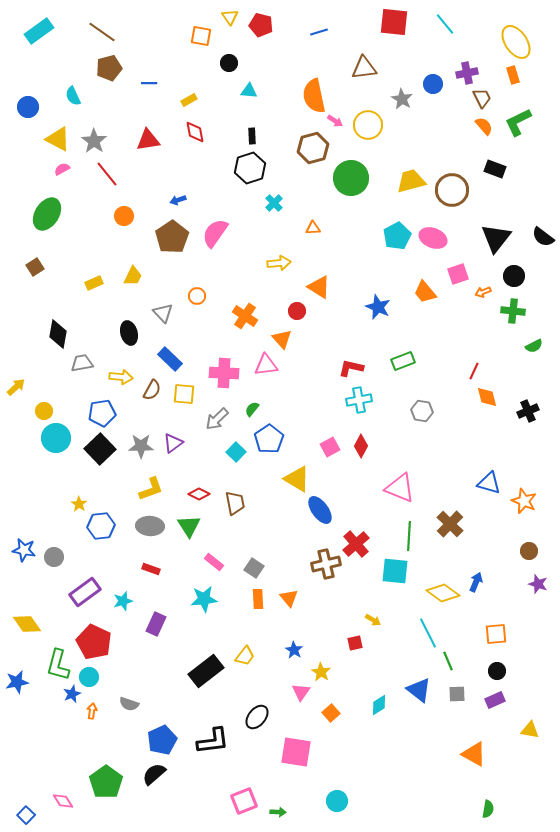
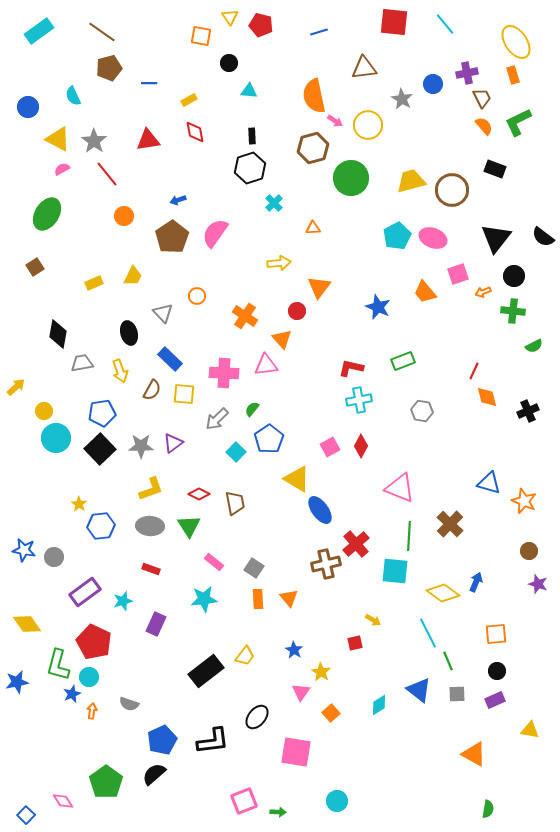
orange triangle at (319, 287): rotated 35 degrees clockwise
yellow arrow at (121, 377): moved 1 px left, 6 px up; rotated 65 degrees clockwise
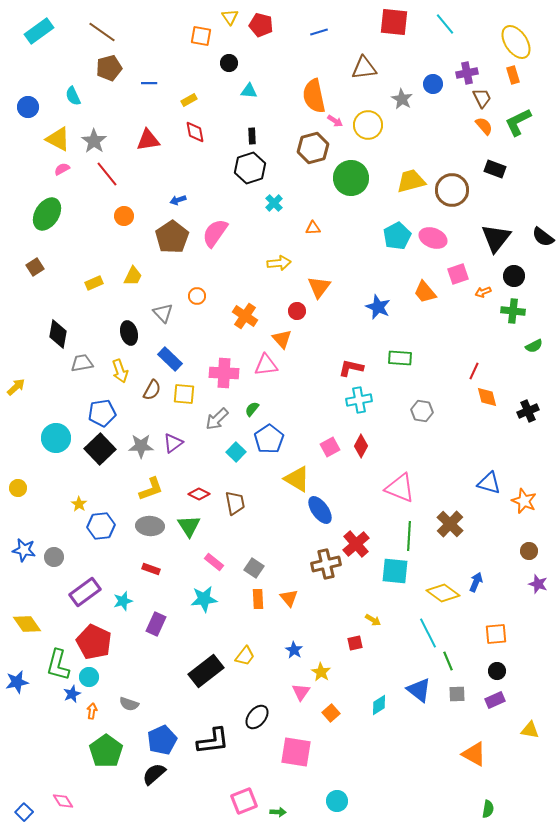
green rectangle at (403, 361): moved 3 px left, 3 px up; rotated 25 degrees clockwise
yellow circle at (44, 411): moved 26 px left, 77 px down
green pentagon at (106, 782): moved 31 px up
blue square at (26, 815): moved 2 px left, 3 px up
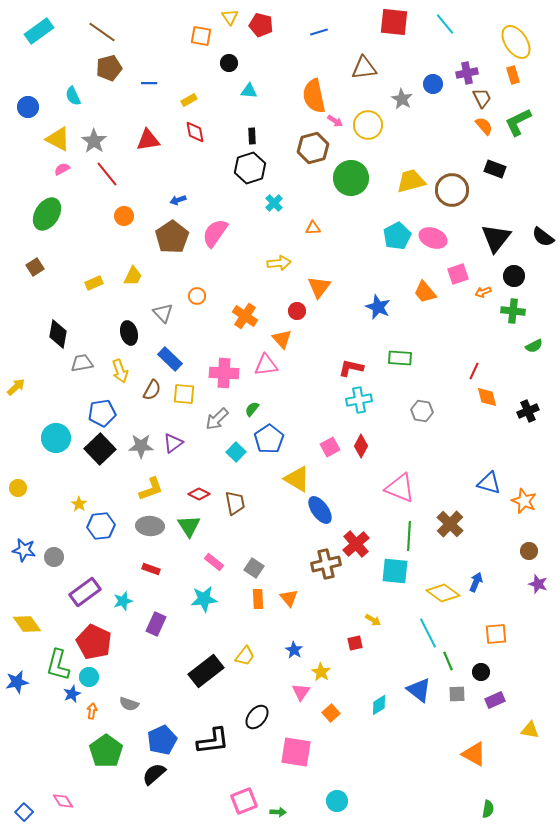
black circle at (497, 671): moved 16 px left, 1 px down
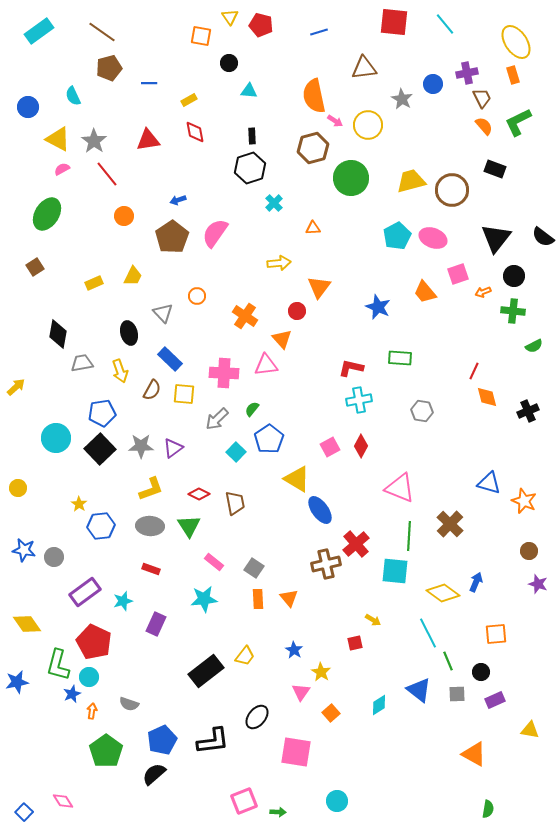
purple triangle at (173, 443): moved 5 px down
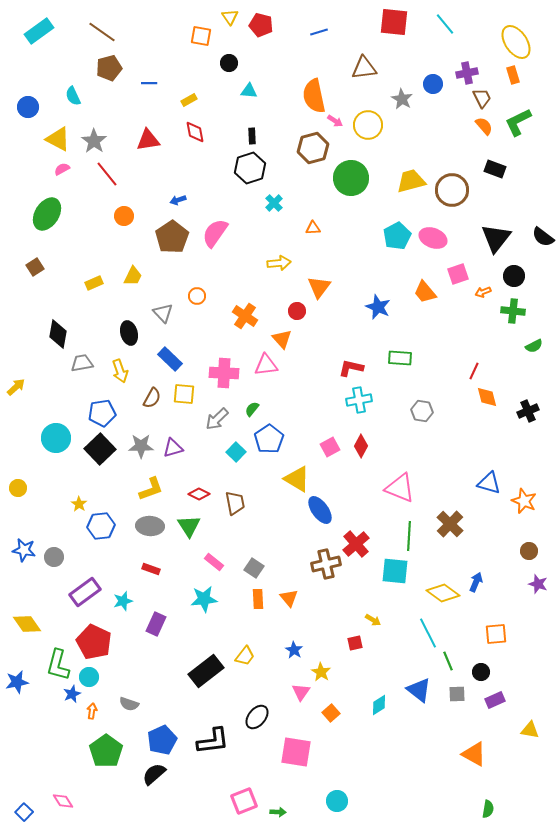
brown semicircle at (152, 390): moved 8 px down
purple triangle at (173, 448): rotated 20 degrees clockwise
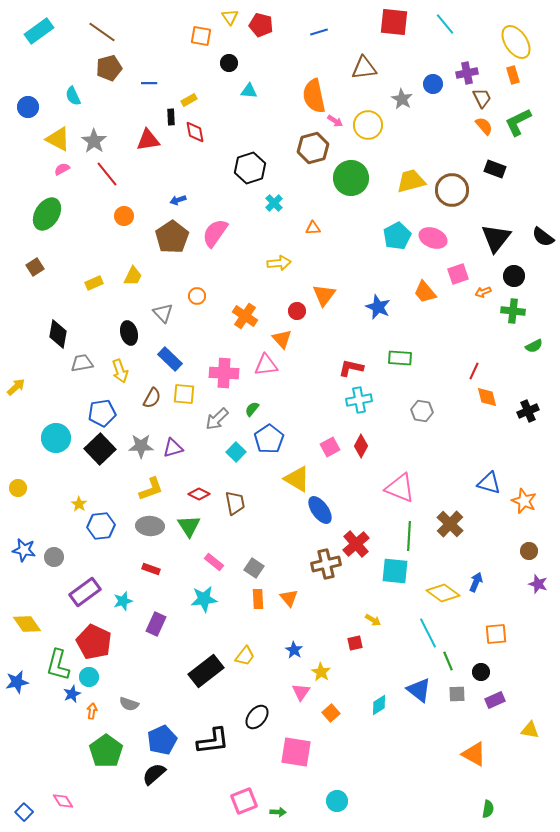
black rectangle at (252, 136): moved 81 px left, 19 px up
orange triangle at (319, 287): moved 5 px right, 8 px down
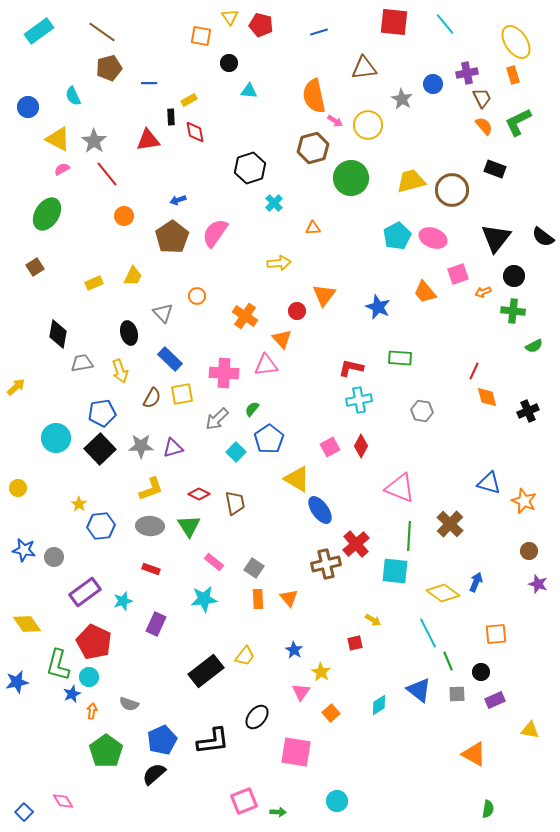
yellow square at (184, 394): moved 2 px left; rotated 15 degrees counterclockwise
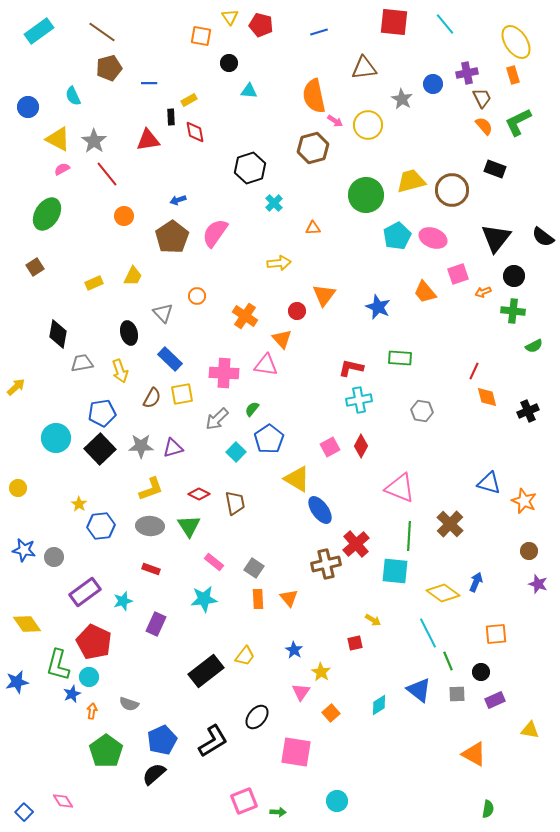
green circle at (351, 178): moved 15 px right, 17 px down
pink triangle at (266, 365): rotated 15 degrees clockwise
black L-shape at (213, 741): rotated 24 degrees counterclockwise
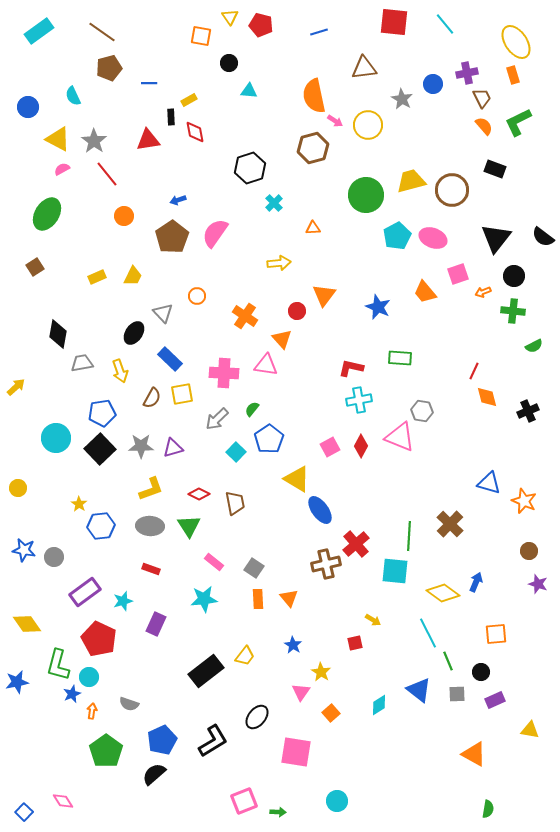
yellow rectangle at (94, 283): moved 3 px right, 6 px up
black ellipse at (129, 333): moved 5 px right; rotated 50 degrees clockwise
pink triangle at (400, 488): moved 51 px up
red pentagon at (94, 642): moved 5 px right, 3 px up
blue star at (294, 650): moved 1 px left, 5 px up
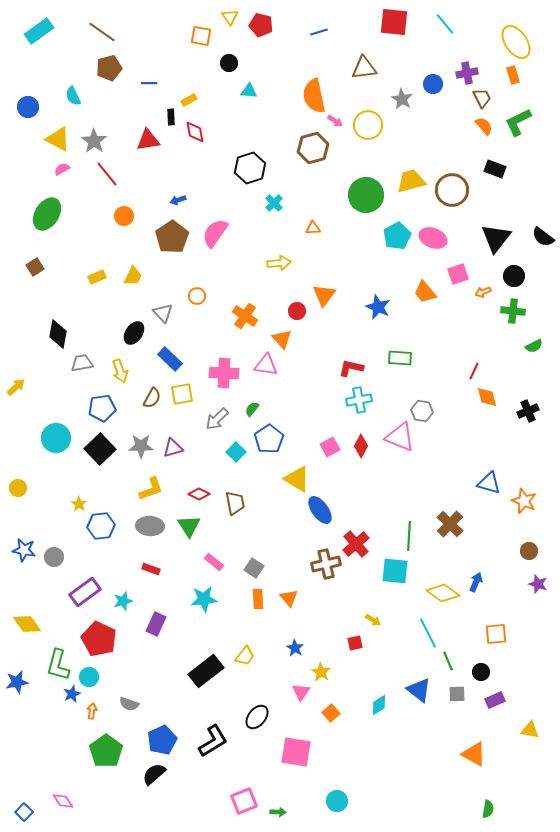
blue pentagon at (102, 413): moved 5 px up
blue star at (293, 645): moved 2 px right, 3 px down
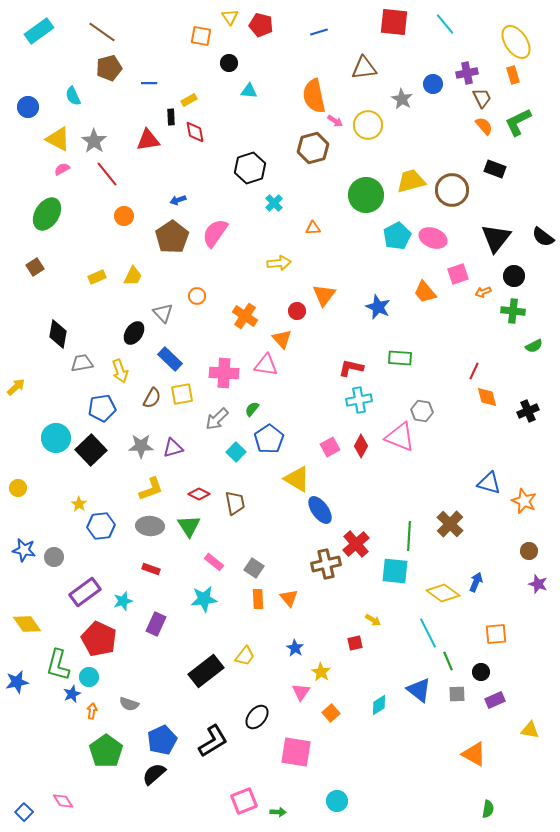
black square at (100, 449): moved 9 px left, 1 px down
